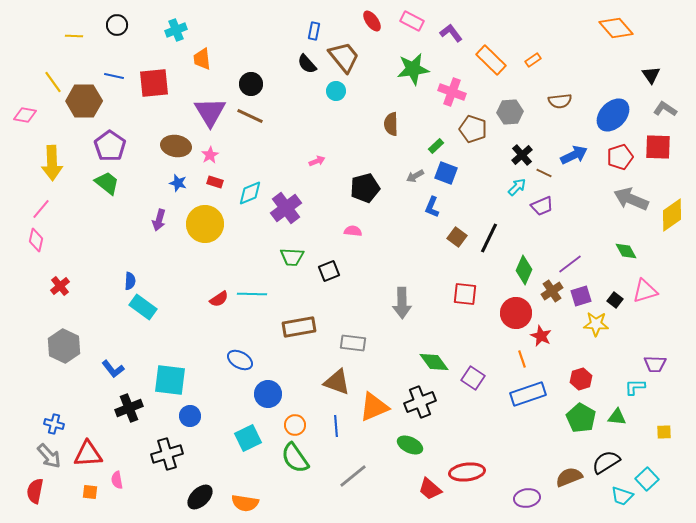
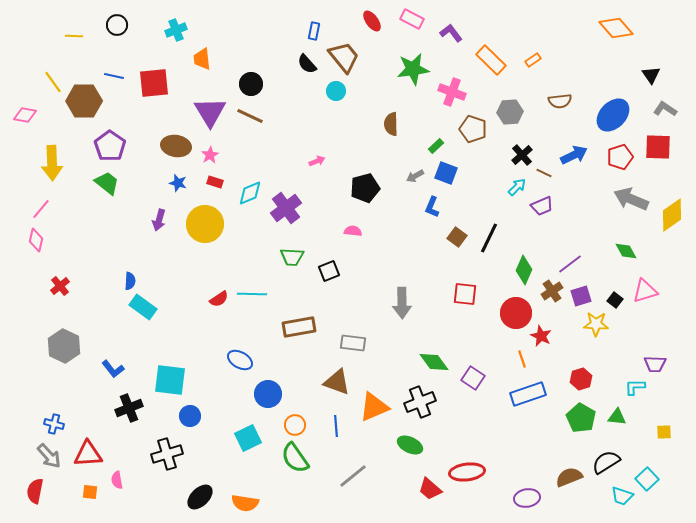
pink rectangle at (412, 21): moved 2 px up
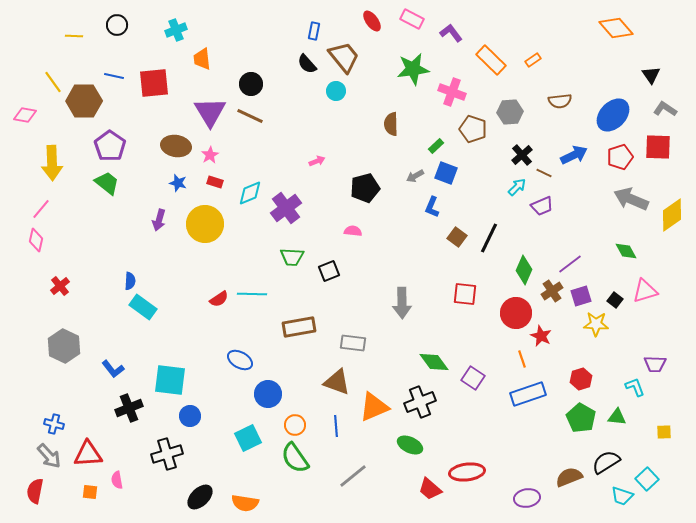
cyan L-shape at (635, 387): rotated 70 degrees clockwise
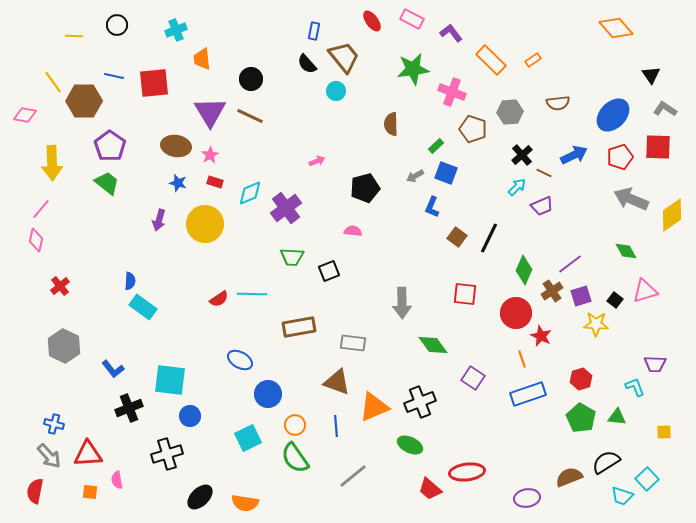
black circle at (251, 84): moved 5 px up
brown semicircle at (560, 101): moved 2 px left, 2 px down
green diamond at (434, 362): moved 1 px left, 17 px up
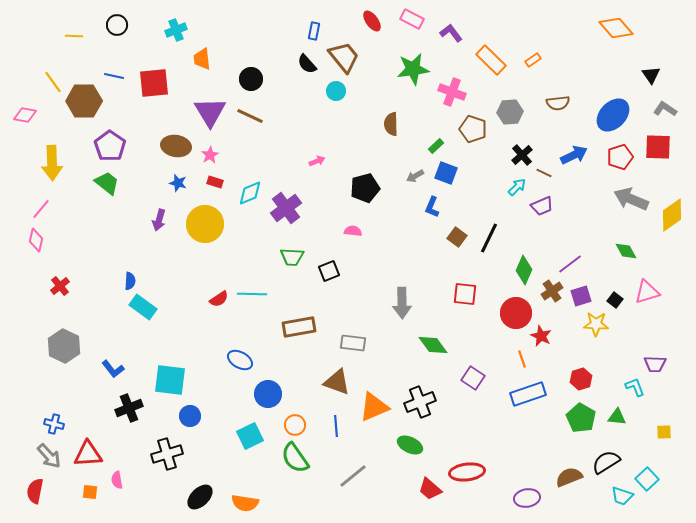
pink triangle at (645, 291): moved 2 px right, 1 px down
cyan square at (248, 438): moved 2 px right, 2 px up
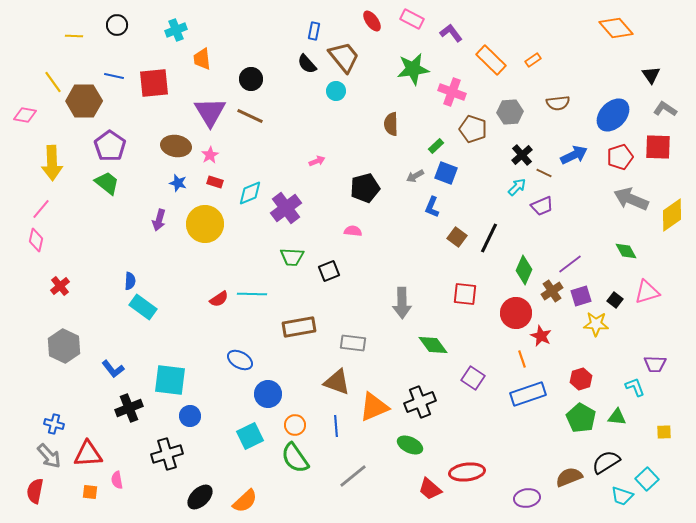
orange semicircle at (245, 503): moved 2 px up; rotated 52 degrees counterclockwise
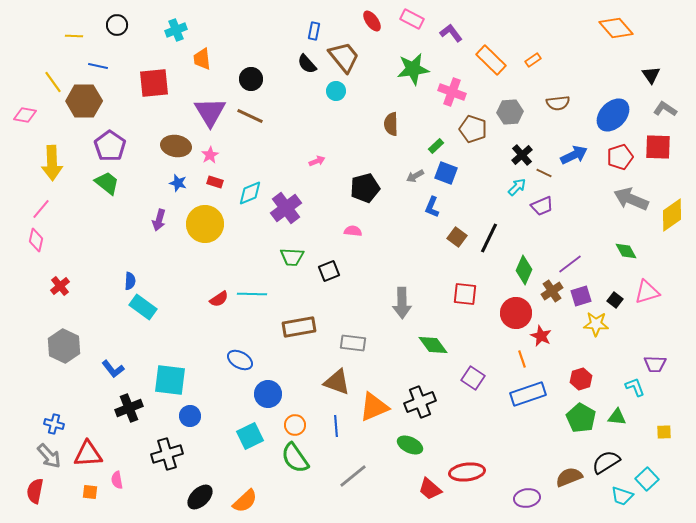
blue line at (114, 76): moved 16 px left, 10 px up
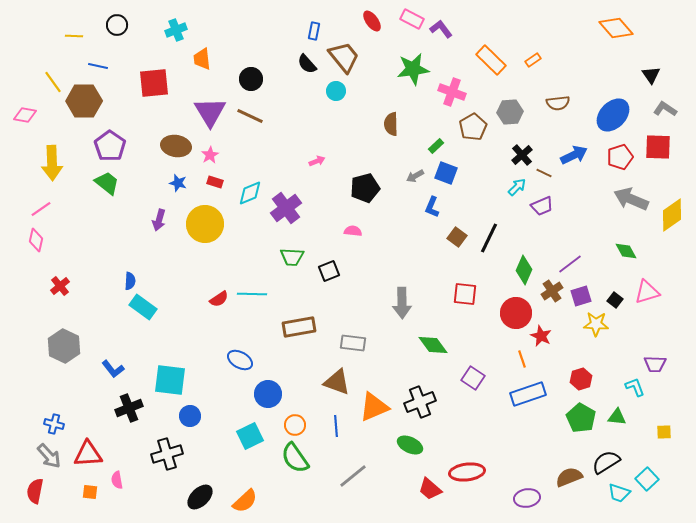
purple L-shape at (451, 33): moved 10 px left, 4 px up
brown pentagon at (473, 129): moved 2 px up; rotated 24 degrees clockwise
pink line at (41, 209): rotated 15 degrees clockwise
cyan trapezoid at (622, 496): moved 3 px left, 3 px up
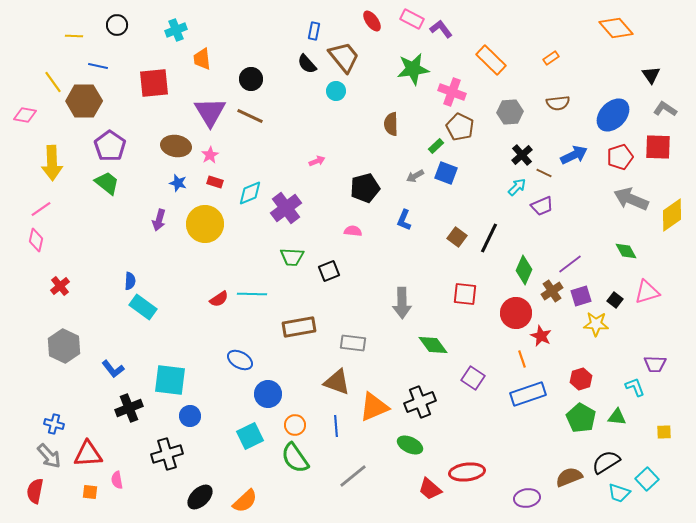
orange rectangle at (533, 60): moved 18 px right, 2 px up
brown pentagon at (473, 127): moved 13 px left; rotated 16 degrees counterclockwise
blue L-shape at (432, 207): moved 28 px left, 13 px down
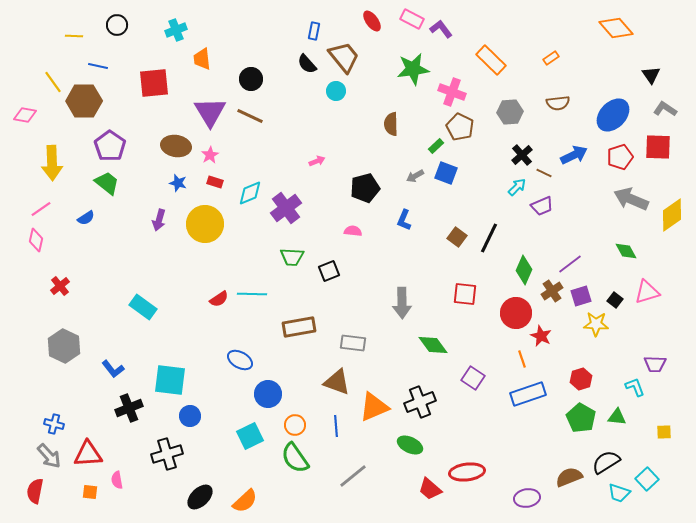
blue semicircle at (130, 281): moved 44 px left, 63 px up; rotated 54 degrees clockwise
